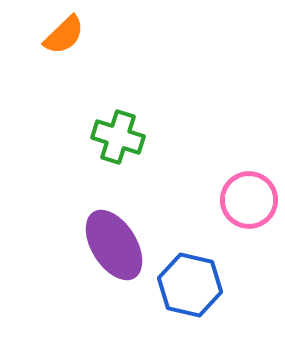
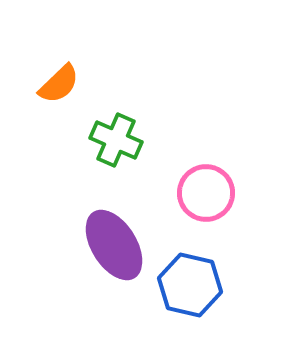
orange semicircle: moved 5 px left, 49 px down
green cross: moved 2 px left, 3 px down; rotated 6 degrees clockwise
pink circle: moved 43 px left, 7 px up
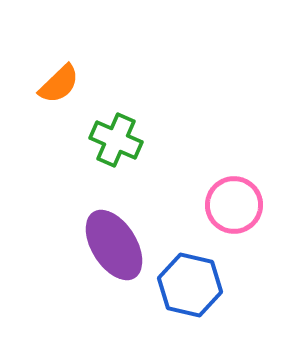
pink circle: moved 28 px right, 12 px down
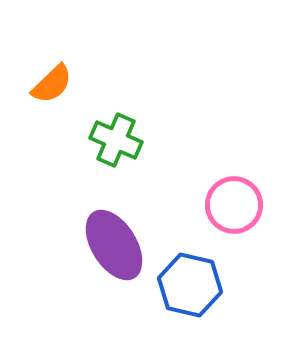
orange semicircle: moved 7 px left
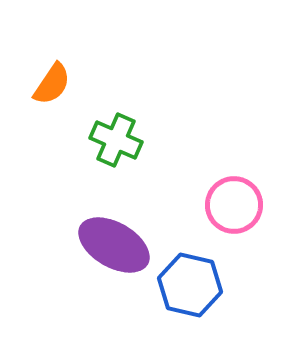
orange semicircle: rotated 12 degrees counterclockwise
purple ellipse: rotated 28 degrees counterclockwise
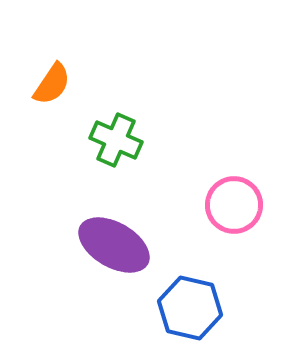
blue hexagon: moved 23 px down
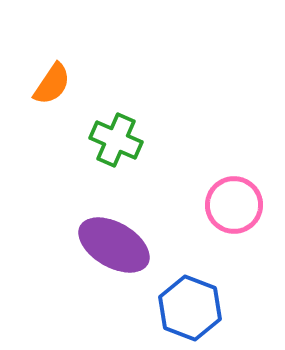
blue hexagon: rotated 8 degrees clockwise
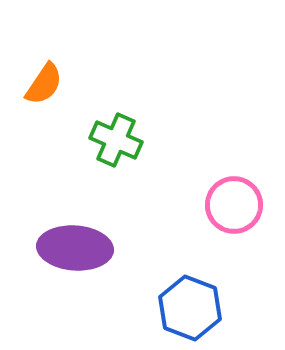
orange semicircle: moved 8 px left
purple ellipse: moved 39 px left, 3 px down; rotated 26 degrees counterclockwise
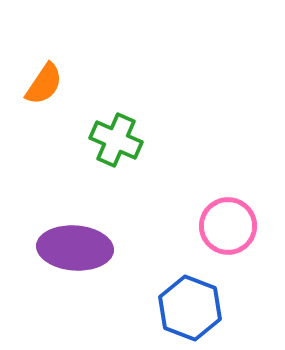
pink circle: moved 6 px left, 21 px down
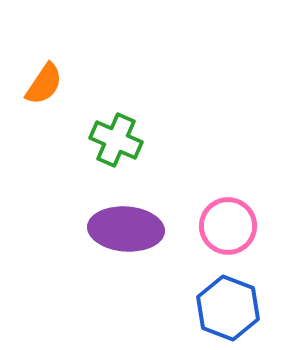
purple ellipse: moved 51 px right, 19 px up
blue hexagon: moved 38 px right
